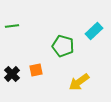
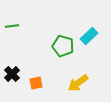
cyan rectangle: moved 5 px left, 5 px down
orange square: moved 13 px down
yellow arrow: moved 1 px left, 1 px down
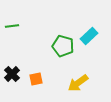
orange square: moved 4 px up
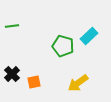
orange square: moved 2 px left, 3 px down
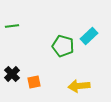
yellow arrow: moved 1 px right, 3 px down; rotated 30 degrees clockwise
